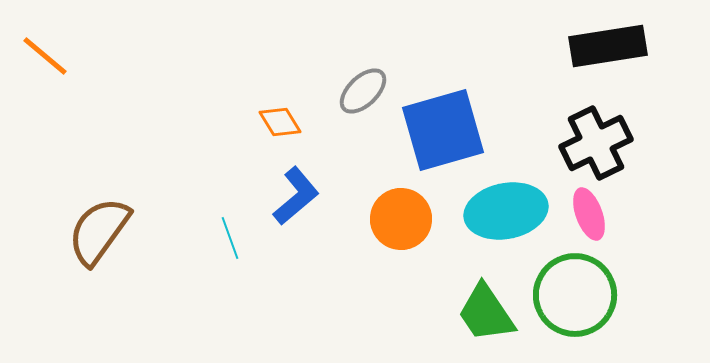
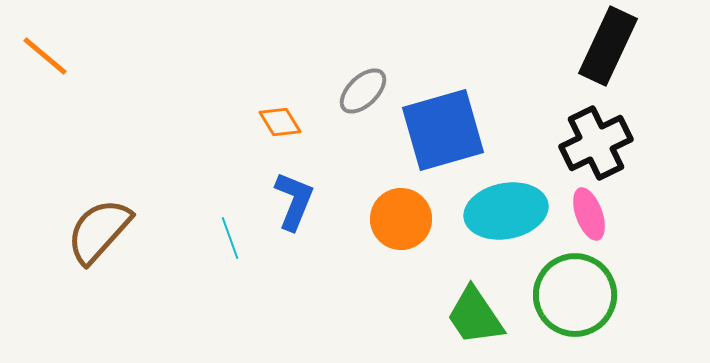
black rectangle: rotated 56 degrees counterclockwise
blue L-shape: moved 2 px left, 5 px down; rotated 28 degrees counterclockwise
brown semicircle: rotated 6 degrees clockwise
green trapezoid: moved 11 px left, 3 px down
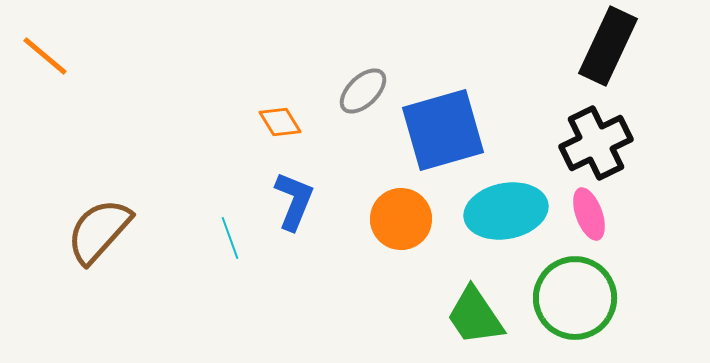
green circle: moved 3 px down
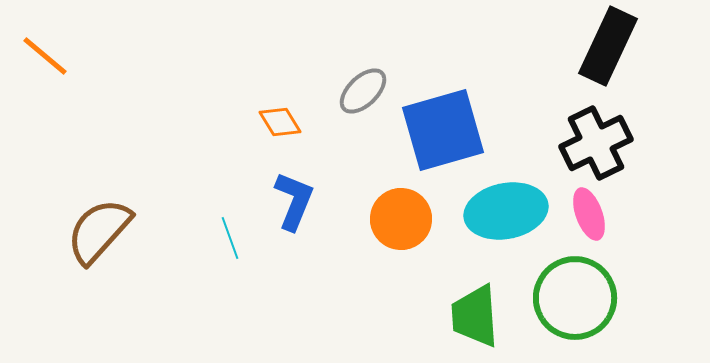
green trapezoid: rotated 30 degrees clockwise
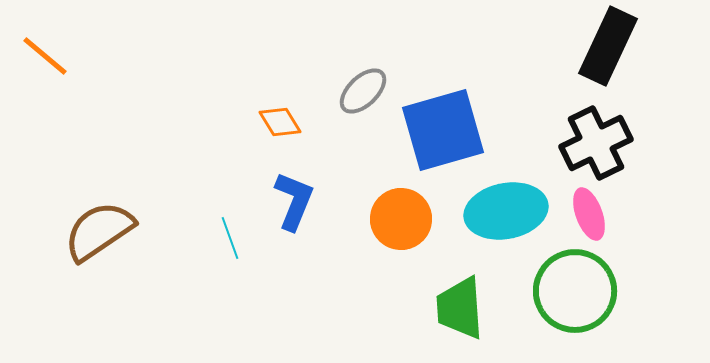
brown semicircle: rotated 14 degrees clockwise
green circle: moved 7 px up
green trapezoid: moved 15 px left, 8 px up
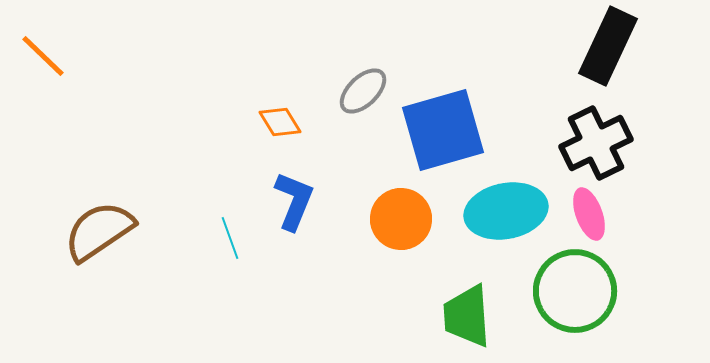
orange line: moved 2 px left; rotated 4 degrees clockwise
green trapezoid: moved 7 px right, 8 px down
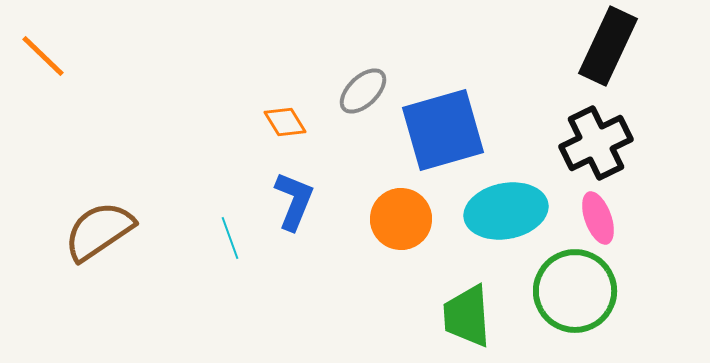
orange diamond: moved 5 px right
pink ellipse: moved 9 px right, 4 px down
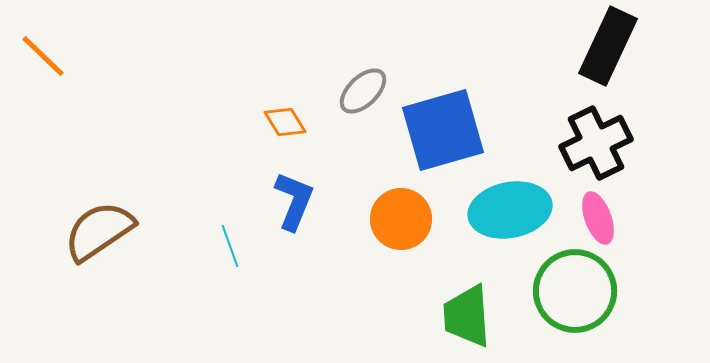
cyan ellipse: moved 4 px right, 1 px up
cyan line: moved 8 px down
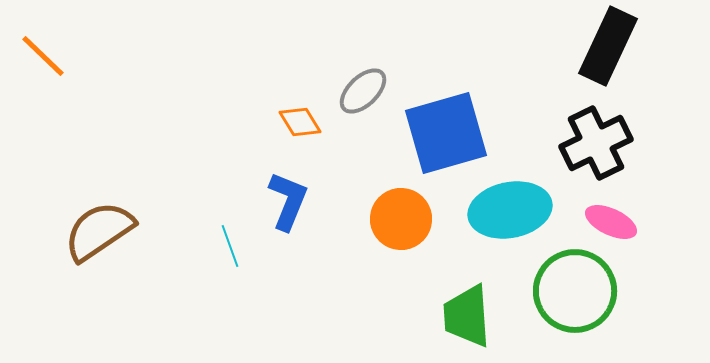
orange diamond: moved 15 px right
blue square: moved 3 px right, 3 px down
blue L-shape: moved 6 px left
pink ellipse: moved 13 px right, 4 px down; rotated 45 degrees counterclockwise
